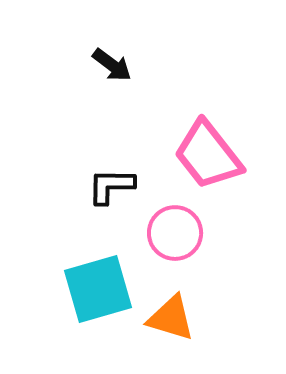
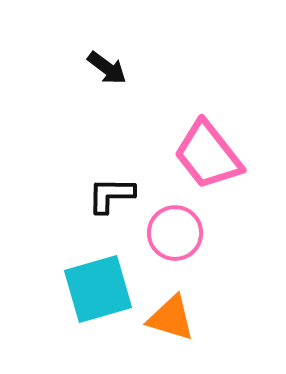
black arrow: moved 5 px left, 3 px down
black L-shape: moved 9 px down
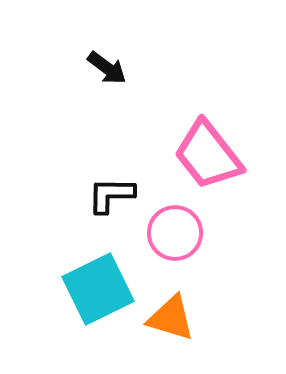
cyan square: rotated 10 degrees counterclockwise
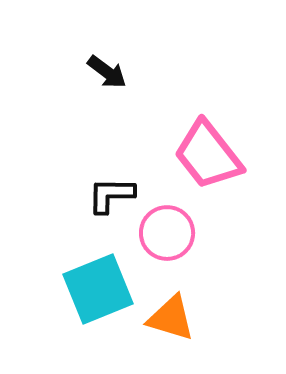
black arrow: moved 4 px down
pink circle: moved 8 px left
cyan square: rotated 4 degrees clockwise
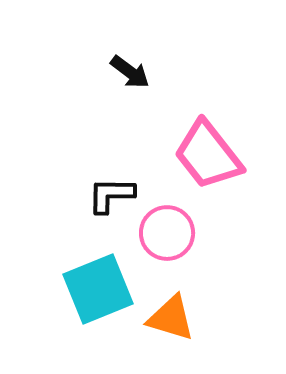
black arrow: moved 23 px right
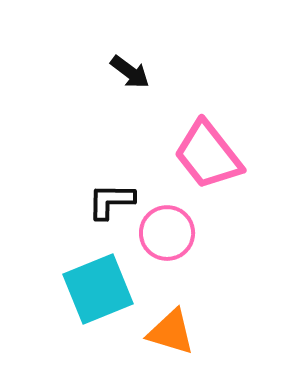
black L-shape: moved 6 px down
orange triangle: moved 14 px down
